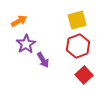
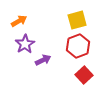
purple star: moved 1 px left
purple arrow: rotated 84 degrees counterclockwise
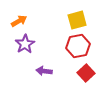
red hexagon: rotated 10 degrees clockwise
purple arrow: moved 1 px right, 11 px down; rotated 147 degrees counterclockwise
red square: moved 2 px right, 2 px up
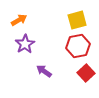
orange arrow: moved 1 px up
purple arrow: rotated 28 degrees clockwise
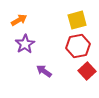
red square: moved 1 px right, 2 px up
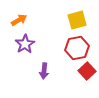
red hexagon: moved 1 px left, 2 px down
purple arrow: rotated 119 degrees counterclockwise
